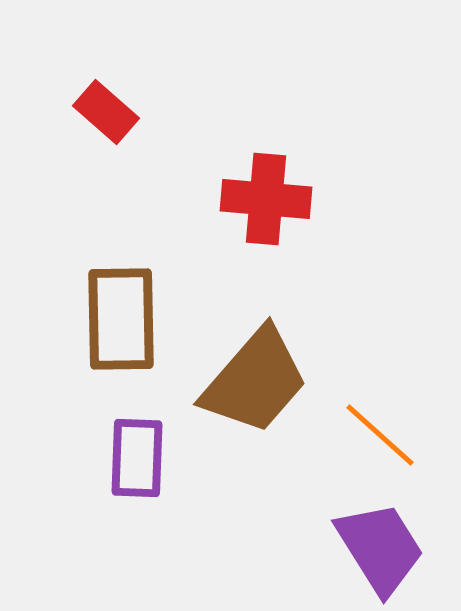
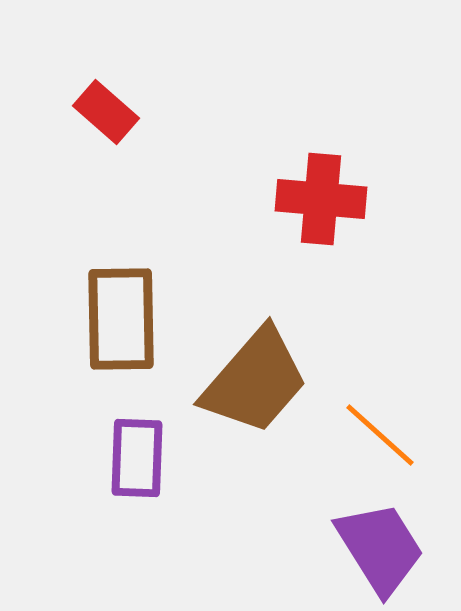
red cross: moved 55 px right
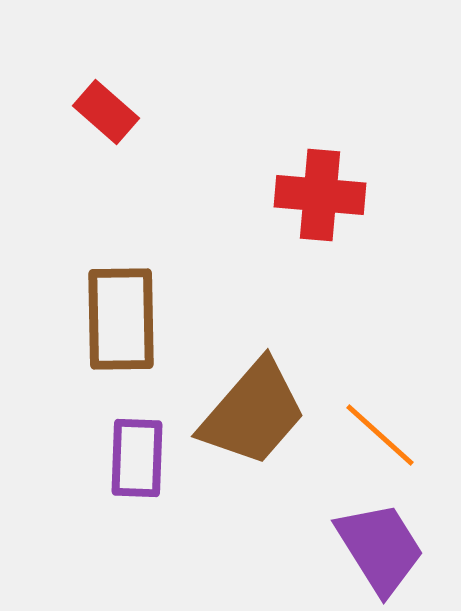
red cross: moved 1 px left, 4 px up
brown trapezoid: moved 2 px left, 32 px down
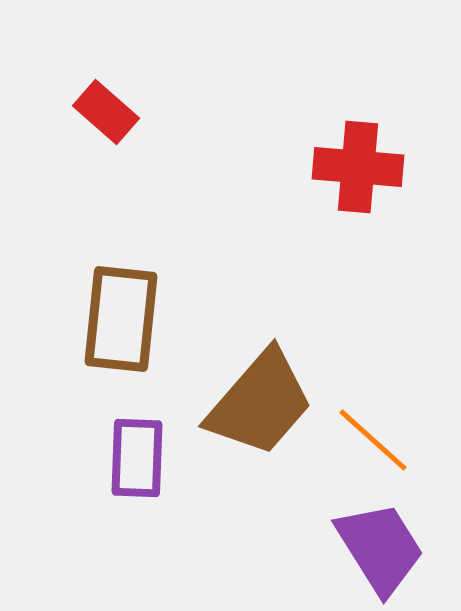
red cross: moved 38 px right, 28 px up
brown rectangle: rotated 7 degrees clockwise
brown trapezoid: moved 7 px right, 10 px up
orange line: moved 7 px left, 5 px down
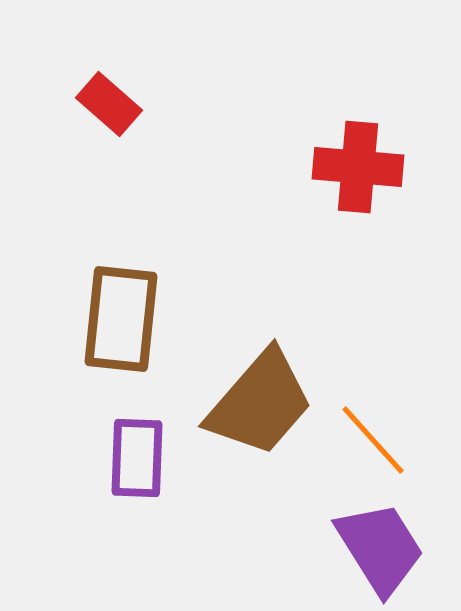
red rectangle: moved 3 px right, 8 px up
orange line: rotated 6 degrees clockwise
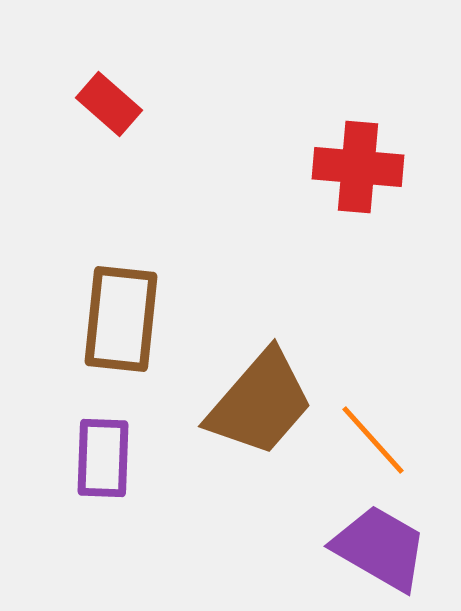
purple rectangle: moved 34 px left
purple trapezoid: rotated 28 degrees counterclockwise
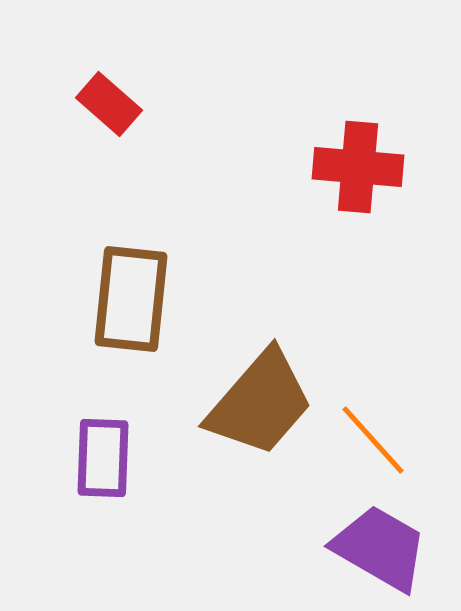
brown rectangle: moved 10 px right, 20 px up
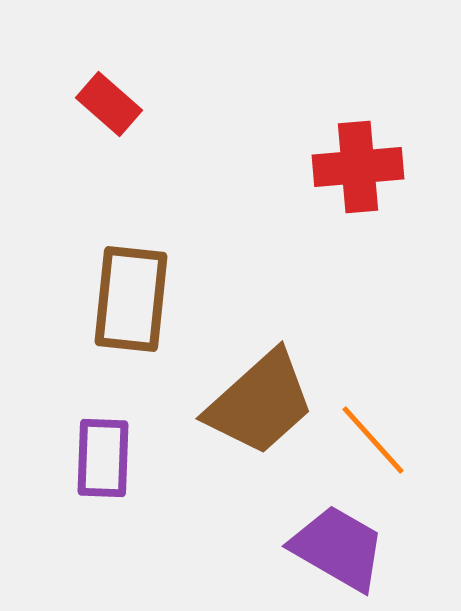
red cross: rotated 10 degrees counterclockwise
brown trapezoid: rotated 7 degrees clockwise
purple trapezoid: moved 42 px left
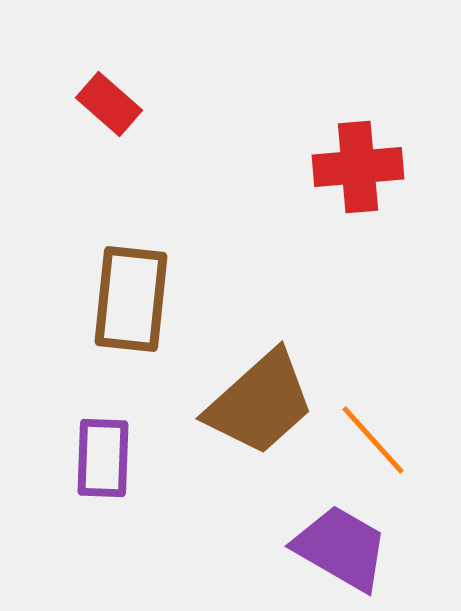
purple trapezoid: moved 3 px right
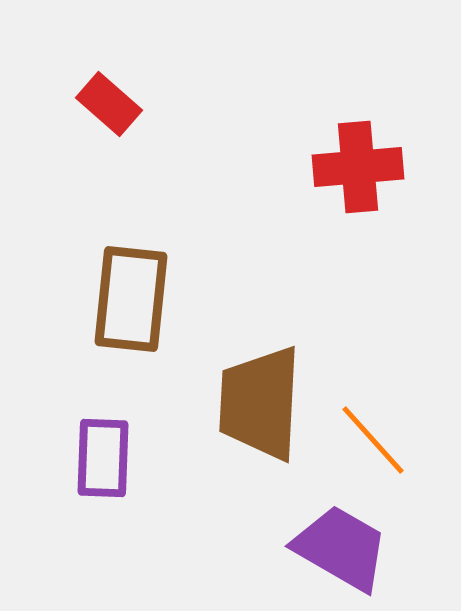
brown trapezoid: rotated 135 degrees clockwise
